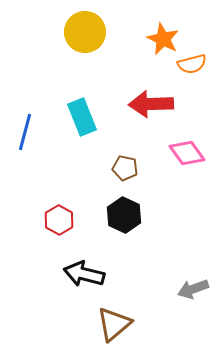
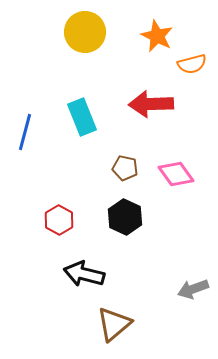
orange star: moved 6 px left, 3 px up
pink diamond: moved 11 px left, 21 px down
black hexagon: moved 1 px right, 2 px down
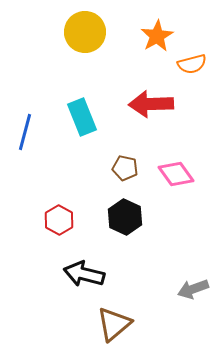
orange star: rotated 16 degrees clockwise
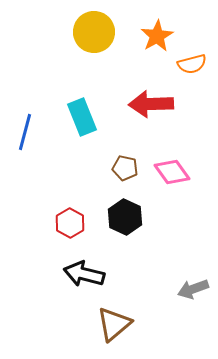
yellow circle: moved 9 px right
pink diamond: moved 4 px left, 2 px up
red hexagon: moved 11 px right, 3 px down
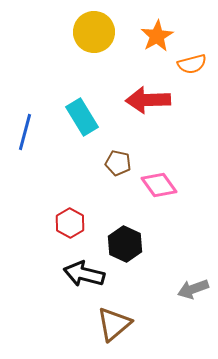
red arrow: moved 3 px left, 4 px up
cyan rectangle: rotated 9 degrees counterclockwise
brown pentagon: moved 7 px left, 5 px up
pink diamond: moved 13 px left, 13 px down
black hexagon: moved 27 px down
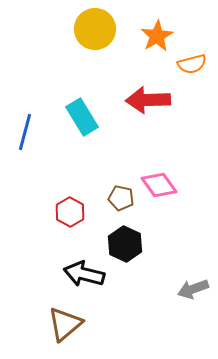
yellow circle: moved 1 px right, 3 px up
brown pentagon: moved 3 px right, 35 px down
red hexagon: moved 11 px up
brown triangle: moved 49 px left
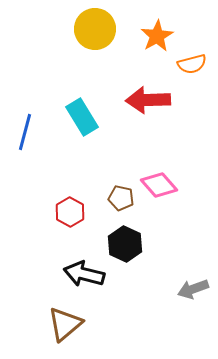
pink diamond: rotated 6 degrees counterclockwise
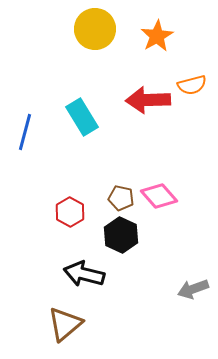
orange semicircle: moved 21 px down
pink diamond: moved 11 px down
black hexagon: moved 4 px left, 9 px up
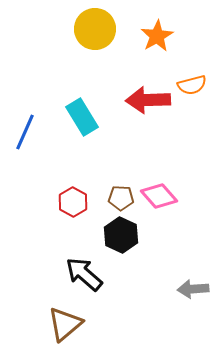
blue line: rotated 9 degrees clockwise
brown pentagon: rotated 10 degrees counterclockwise
red hexagon: moved 3 px right, 10 px up
black arrow: rotated 27 degrees clockwise
gray arrow: rotated 16 degrees clockwise
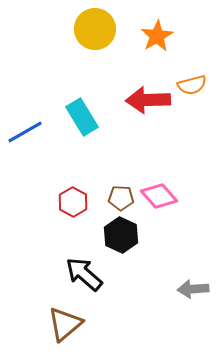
blue line: rotated 36 degrees clockwise
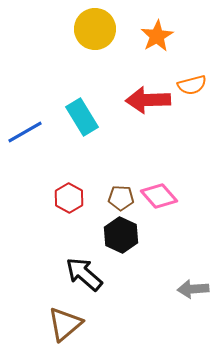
red hexagon: moved 4 px left, 4 px up
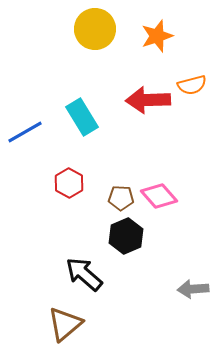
orange star: rotated 12 degrees clockwise
red hexagon: moved 15 px up
black hexagon: moved 5 px right, 1 px down; rotated 12 degrees clockwise
